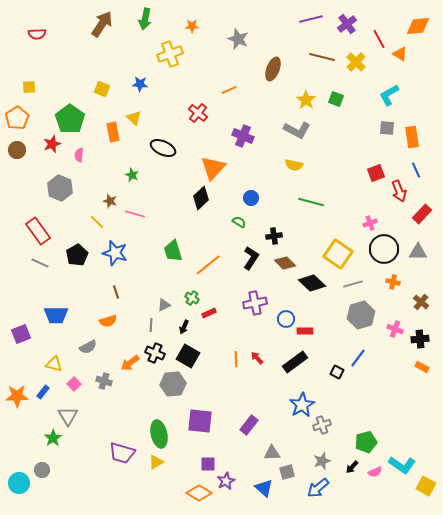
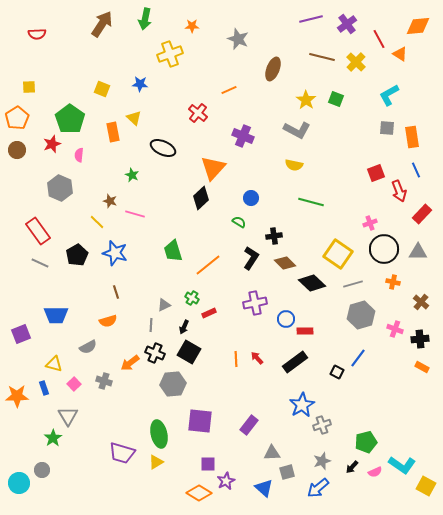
black square at (188, 356): moved 1 px right, 4 px up
blue rectangle at (43, 392): moved 1 px right, 4 px up; rotated 56 degrees counterclockwise
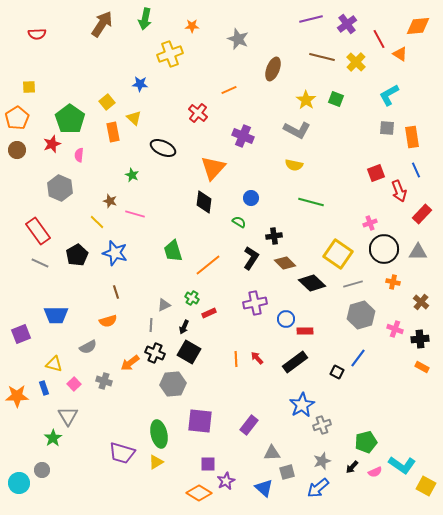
yellow square at (102, 89): moved 5 px right, 13 px down; rotated 28 degrees clockwise
black diamond at (201, 198): moved 3 px right, 4 px down; rotated 40 degrees counterclockwise
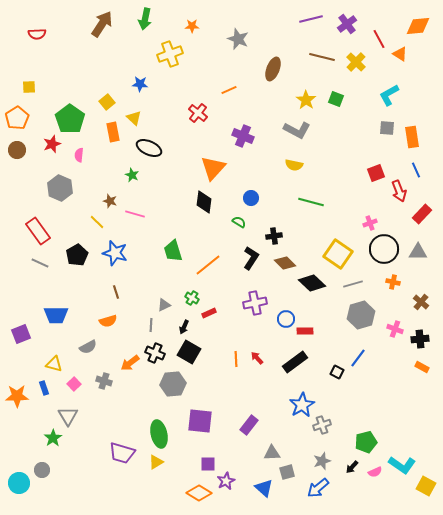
black ellipse at (163, 148): moved 14 px left
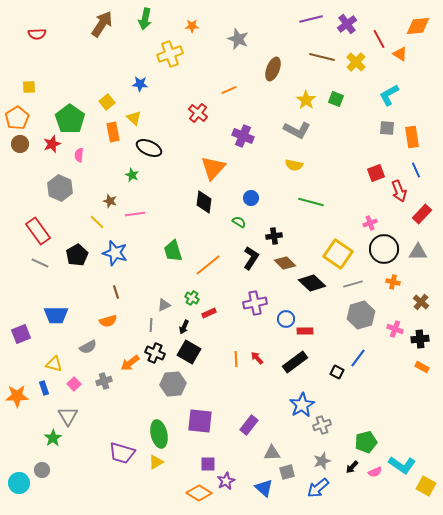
brown circle at (17, 150): moved 3 px right, 6 px up
pink line at (135, 214): rotated 24 degrees counterclockwise
gray cross at (104, 381): rotated 35 degrees counterclockwise
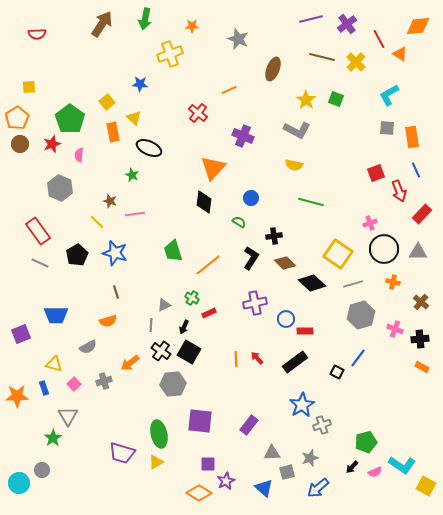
black cross at (155, 353): moved 6 px right, 2 px up; rotated 12 degrees clockwise
gray star at (322, 461): moved 12 px left, 3 px up
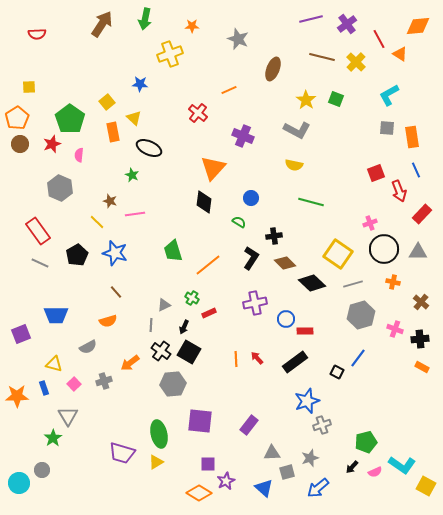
brown line at (116, 292): rotated 24 degrees counterclockwise
blue star at (302, 405): moved 5 px right, 4 px up; rotated 10 degrees clockwise
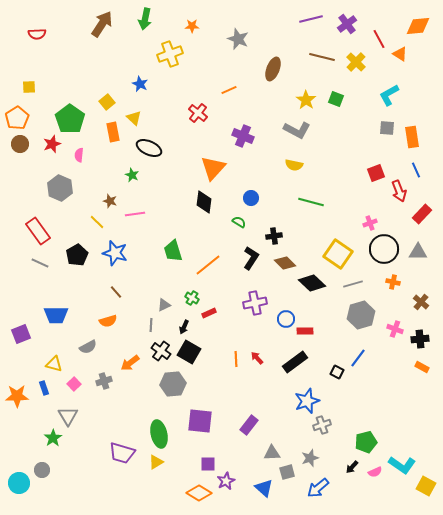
blue star at (140, 84): rotated 21 degrees clockwise
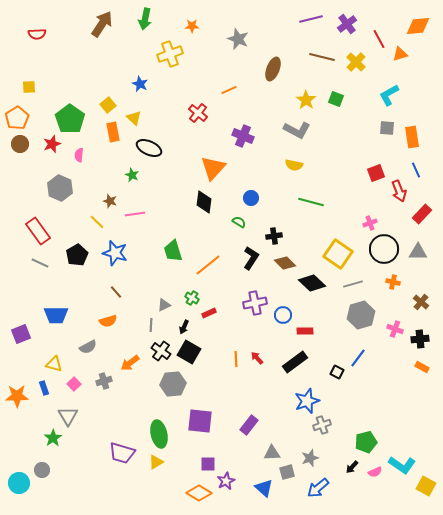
orange triangle at (400, 54): rotated 49 degrees counterclockwise
yellow square at (107, 102): moved 1 px right, 3 px down
blue circle at (286, 319): moved 3 px left, 4 px up
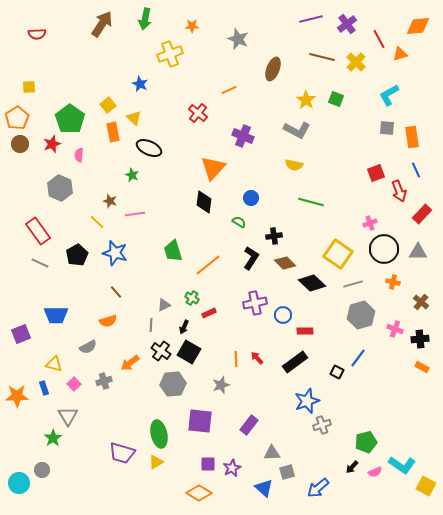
gray star at (310, 458): moved 89 px left, 73 px up
purple star at (226, 481): moved 6 px right, 13 px up
